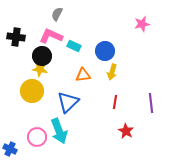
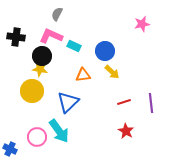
yellow arrow: rotated 63 degrees counterclockwise
red line: moved 9 px right; rotated 64 degrees clockwise
cyan arrow: rotated 15 degrees counterclockwise
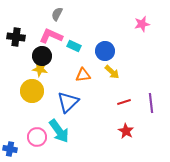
blue cross: rotated 16 degrees counterclockwise
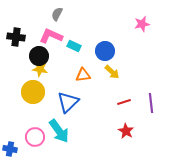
black circle: moved 3 px left
yellow circle: moved 1 px right, 1 px down
pink circle: moved 2 px left
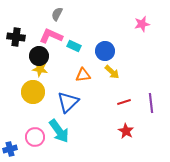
blue cross: rotated 24 degrees counterclockwise
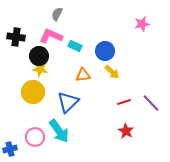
cyan rectangle: moved 1 px right
purple line: rotated 36 degrees counterclockwise
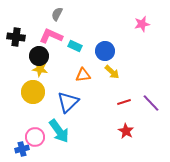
blue cross: moved 12 px right
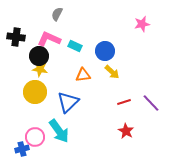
pink L-shape: moved 2 px left, 3 px down
yellow circle: moved 2 px right
